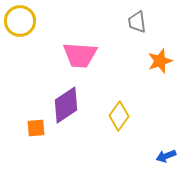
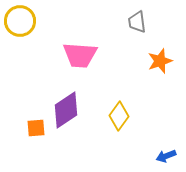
purple diamond: moved 5 px down
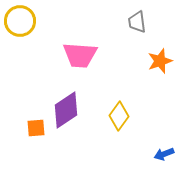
blue arrow: moved 2 px left, 2 px up
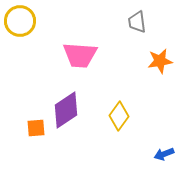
orange star: rotated 10 degrees clockwise
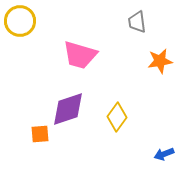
pink trapezoid: rotated 12 degrees clockwise
purple diamond: moved 2 px right, 1 px up; rotated 15 degrees clockwise
yellow diamond: moved 2 px left, 1 px down
orange square: moved 4 px right, 6 px down
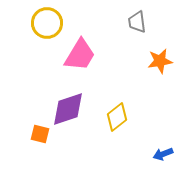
yellow circle: moved 27 px right, 2 px down
pink trapezoid: rotated 75 degrees counterclockwise
yellow diamond: rotated 16 degrees clockwise
orange square: rotated 18 degrees clockwise
blue arrow: moved 1 px left
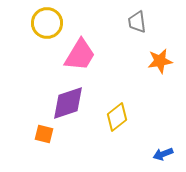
purple diamond: moved 6 px up
orange square: moved 4 px right
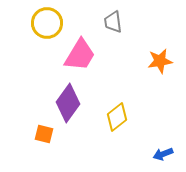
gray trapezoid: moved 24 px left
purple diamond: rotated 36 degrees counterclockwise
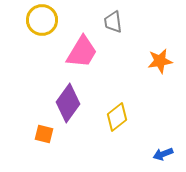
yellow circle: moved 5 px left, 3 px up
pink trapezoid: moved 2 px right, 3 px up
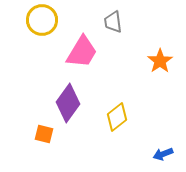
orange star: rotated 25 degrees counterclockwise
